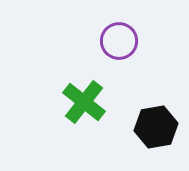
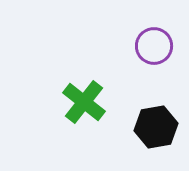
purple circle: moved 35 px right, 5 px down
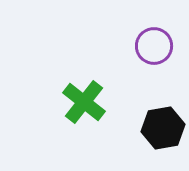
black hexagon: moved 7 px right, 1 px down
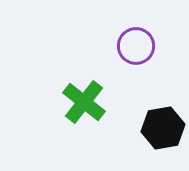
purple circle: moved 18 px left
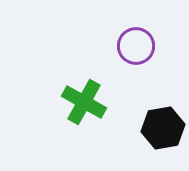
green cross: rotated 9 degrees counterclockwise
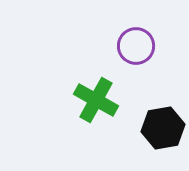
green cross: moved 12 px right, 2 px up
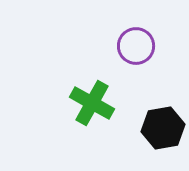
green cross: moved 4 px left, 3 px down
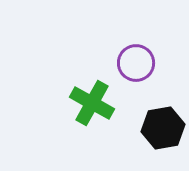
purple circle: moved 17 px down
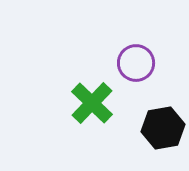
green cross: rotated 15 degrees clockwise
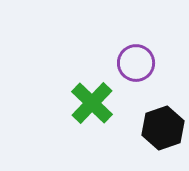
black hexagon: rotated 9 degrees counterclockwise
